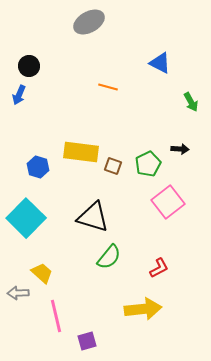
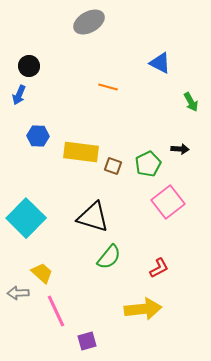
blue hexagon: moved 31 px up; rotated 15 degrees counterclockwise
pink line: moved 5 px up; rotated 12 degrees counterclockwise
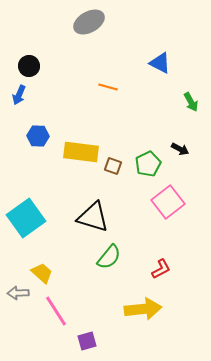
black arrow: rotated 24 degrees clockwise
cyan square: rotated 9 degrees clockwise
red L-shape: moved 2 px right, 1 px down
pink line: rotated 8 degrees counterclockwise
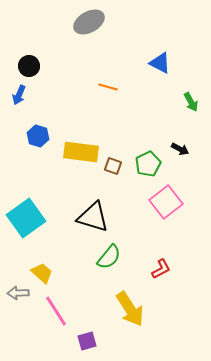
blue hexagon: rotated 15 degrees clockwise
pink square: moved 2 px left
yellow arrow: moved 13 px left; rotated 63 degrees clockwise
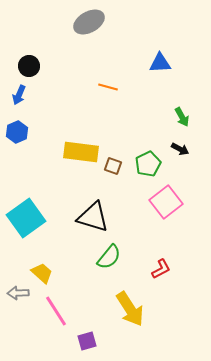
blue triangle: rotated 30 degrees counterclockwise
green arrow: moved 9 px left, 15 px down
blue hexagon: moved 21 px left, 4 px up; rotated 20 degrees clockwise
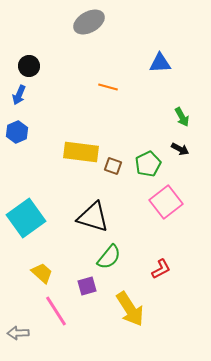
gray arrow: moved 40 px down
purple square: moved 55 px up
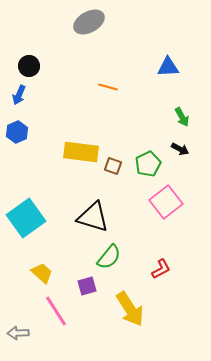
blue triangle: moved 8 px right, 4 px down
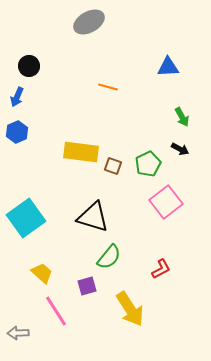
blue arrow: moved 2 px left, 2 px down
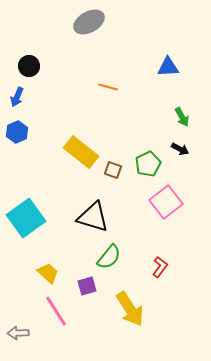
yellow rectangle: rotated 32 degrees clockwise
brown square: moved 4 px down
red L-shape: moved 1 px left, 2 px up; rotated 25 degrees counterclockwise
yellow trapezoid: moved 6 px right
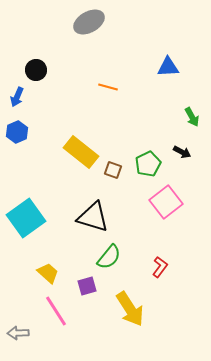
black circle: moved 7 px right, 4 px down
green arrow: moved 10 px right
black arrow: moved 2 px right, 3 px down
